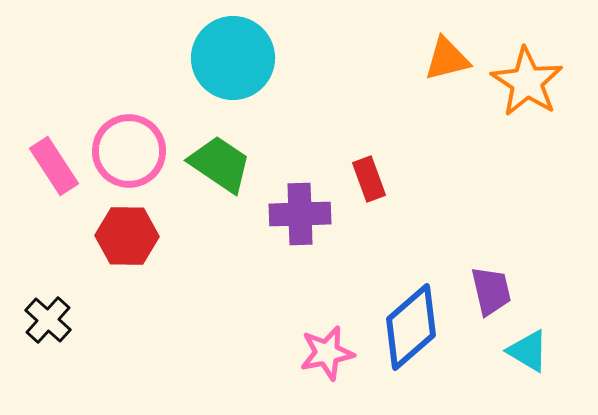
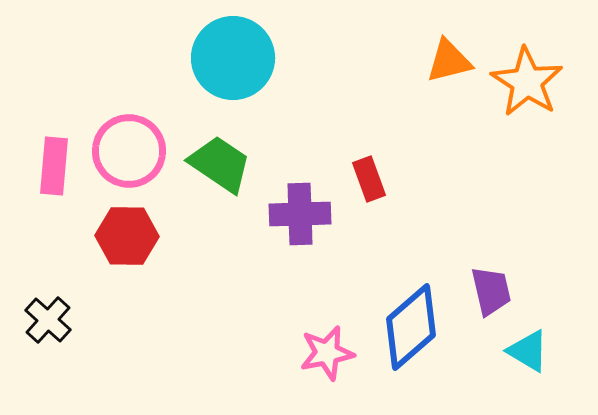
orange triangle: moved 2 px right, 2 px down
pink rectangle: rotated 38 degrees clockwise
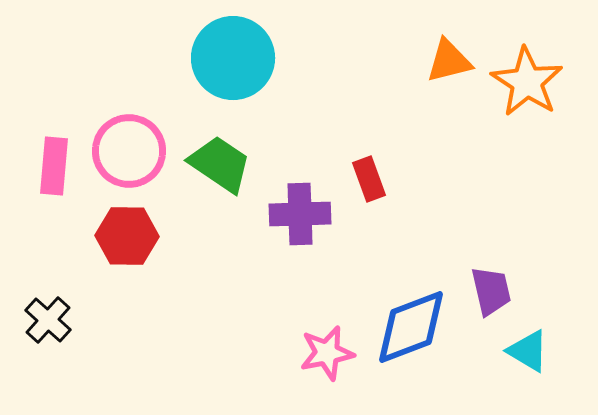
blue diamond: rotated 20 degrees clockwise
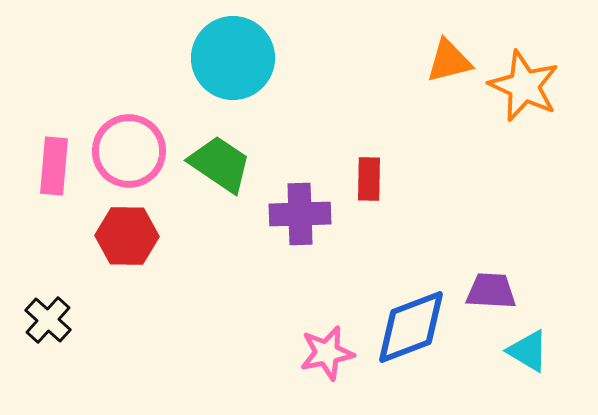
orange star: moved 3 px left, 4 px down; rotated 8 degrees counterclockwise
red rectangle: rotated 21 degrees clockwise
purple trapezoid: rotated 74 degrees counterclockwise
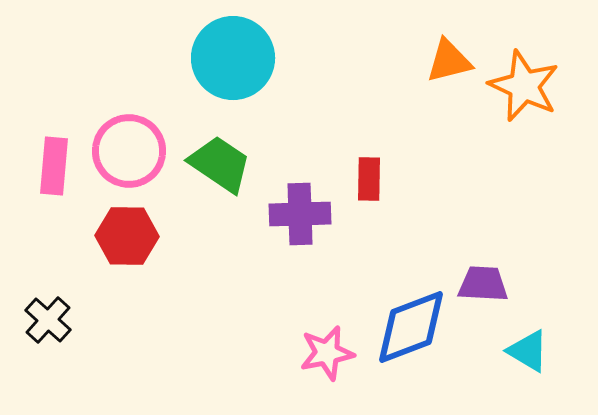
purple trapezoid: moved 8 px left, 7 px up
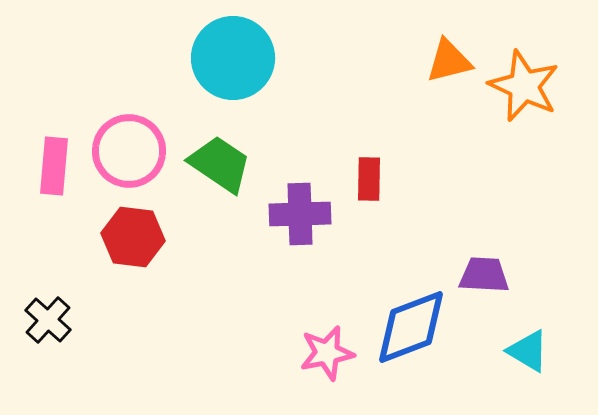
red hexagon: moved 6 px right, 1 px down; rotated 6 degrees clockwise
purple trapezoid: moved 1 px right, 9 px up
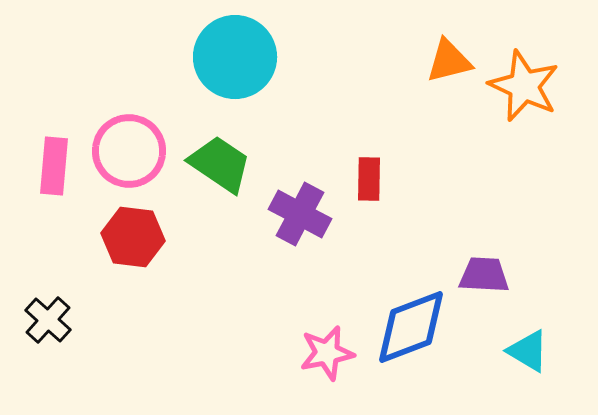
cyan circle: moved 2 px right, 1 px up
purple cross: rotated 30 degrees clockwise
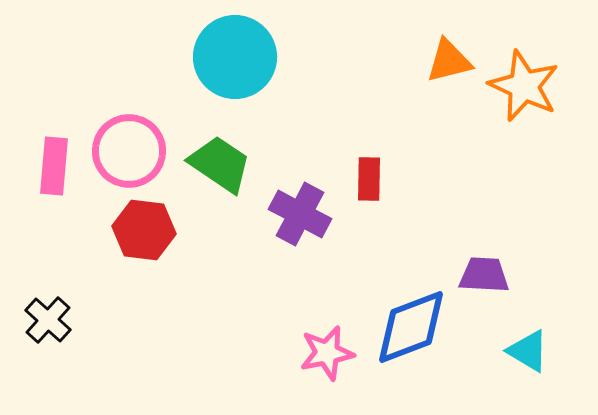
red hexagon: moved 11 px right, 7 px up
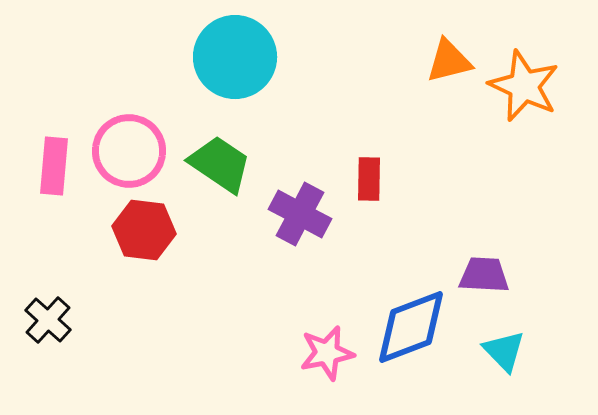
cyan triangle: moved 24 px left; rotated 15 degrees clockwise
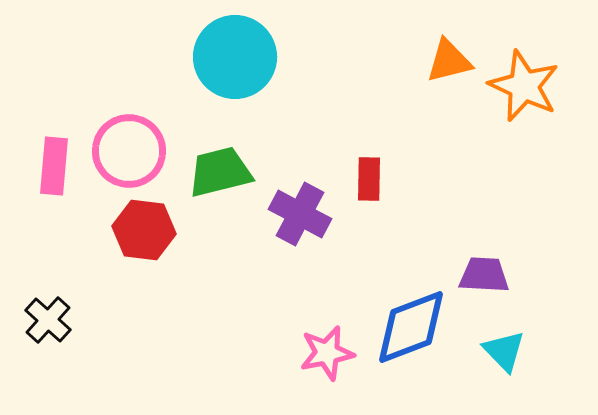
green trapezoid: moved 8 px down; rotated 48 degrees counterclockwise
